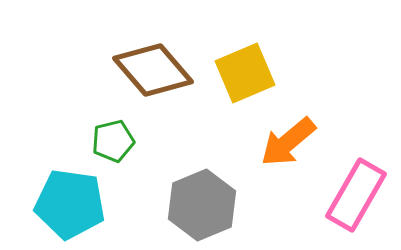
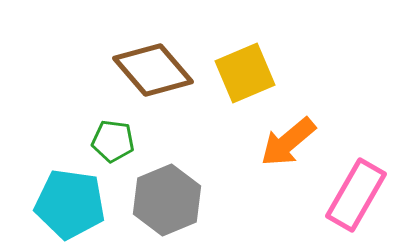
green pentagon: rotated 21 degrees clockwise
gray hexagon: moved 35 px left, 5 px up
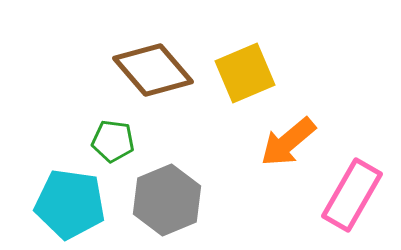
pink rectangle: moved 4 px left
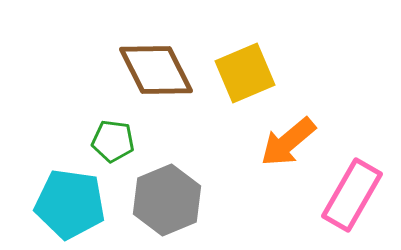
brown diamond: moved 3 px right; rotated 14 degrees clockwise
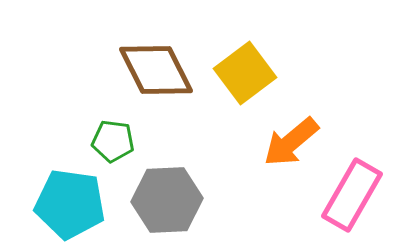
yellow square: rotated 14 degrees counterclockwise
orange arrow: moved 3 px right
gray hexagon: rotated 20 degrees clockwise
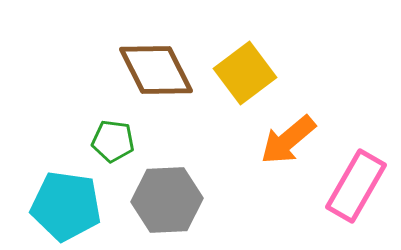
orange arrow: moved 3 px left, 2 px up
pink rectangle: moved 4 px right, 9 px up
cyan pentagon: moved 4 px left, 2 px down
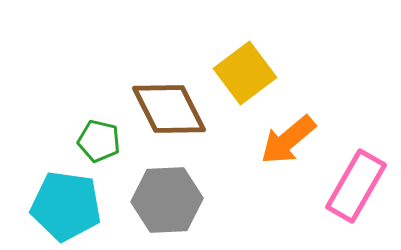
brown diamond: moved 13 px right, 39 px down
green pentagon: moved 14 px left; rotated 6 degrees clockwise
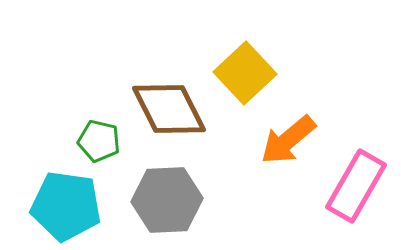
yellow square: rotated 6 degrees counterclockwise
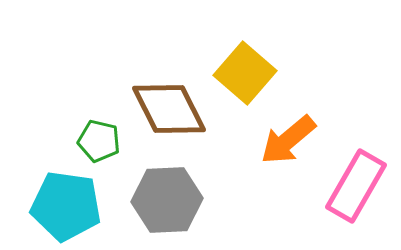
yellow square: rotated 6 degrees counterclockwise
